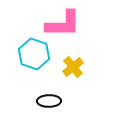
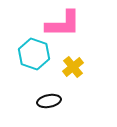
black ellipse: rotated 10 degrees counterclockwise
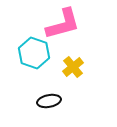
pink L-shape: rotated 15 degrees counterclockwise
cyan hexagon: moved 1 px up
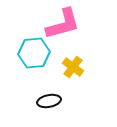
cyan hexagon: rotated 24 degrees counterclockwise
yellow cross: rotated 15 degrees counterclockwise
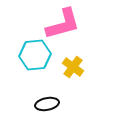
cyan hexagon: moved 1 px right, 2 px down
black ellipse: moved 2 px left, 3 px down
